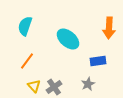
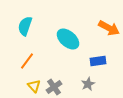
orange arrow: rotated 65 degrees counterclockwise
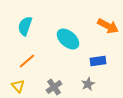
orange arrow: moved 1 px left, 2 px up
orange line: rotated 12 degrees clockwise
yellow triangle: moved 16 px left
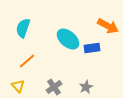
cyan semicircle: moved 2 px left, 2 px down
blue rectangle: moved 6 px left, 13 px up
gray star: moved 2 px left, 3 px down
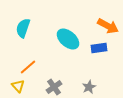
blue rectangle: moved 7 px right
orange line: moved 1 px right, 6 px down
gray star: moved 3 px right
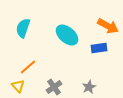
cyan ellipse: moved 1 px left, 4 px up
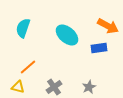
yellow triangle: moved 1 px down; rotated 32 degrees counterclockwise
